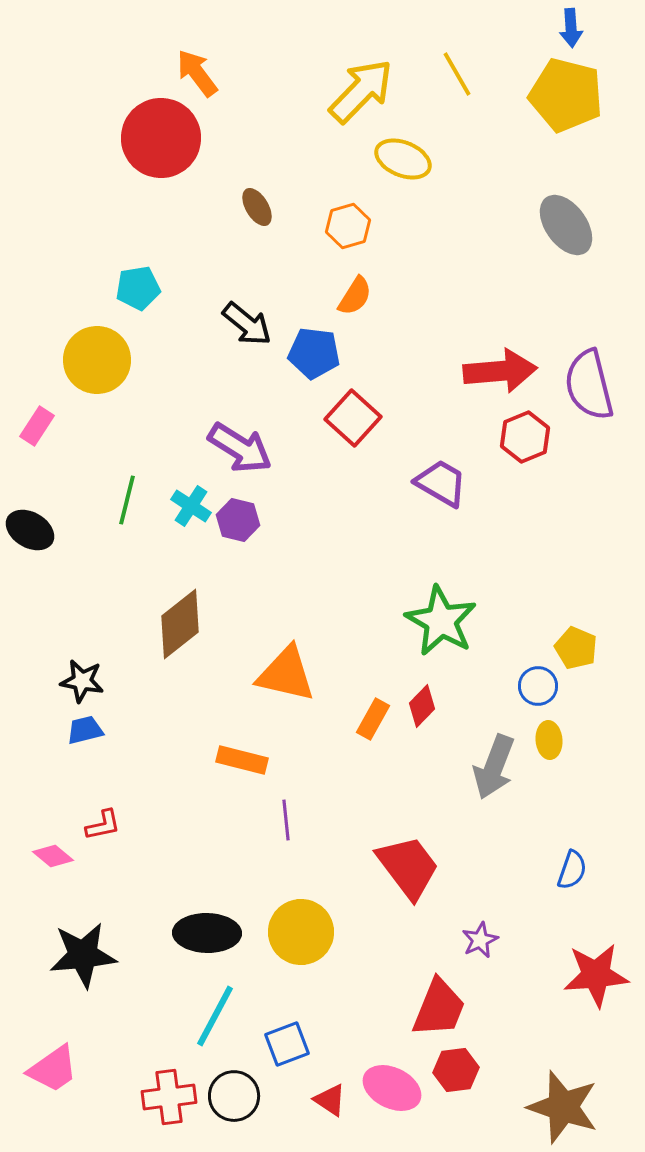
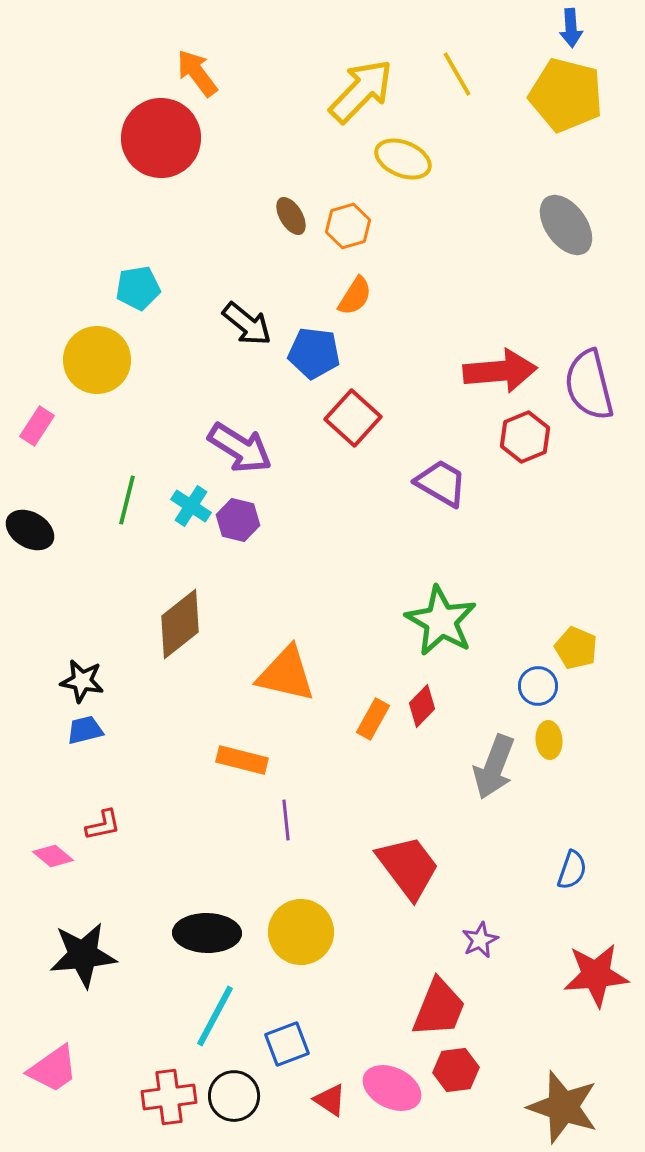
brown ellipse at (257, 207): moved 34 px right, 9 px down
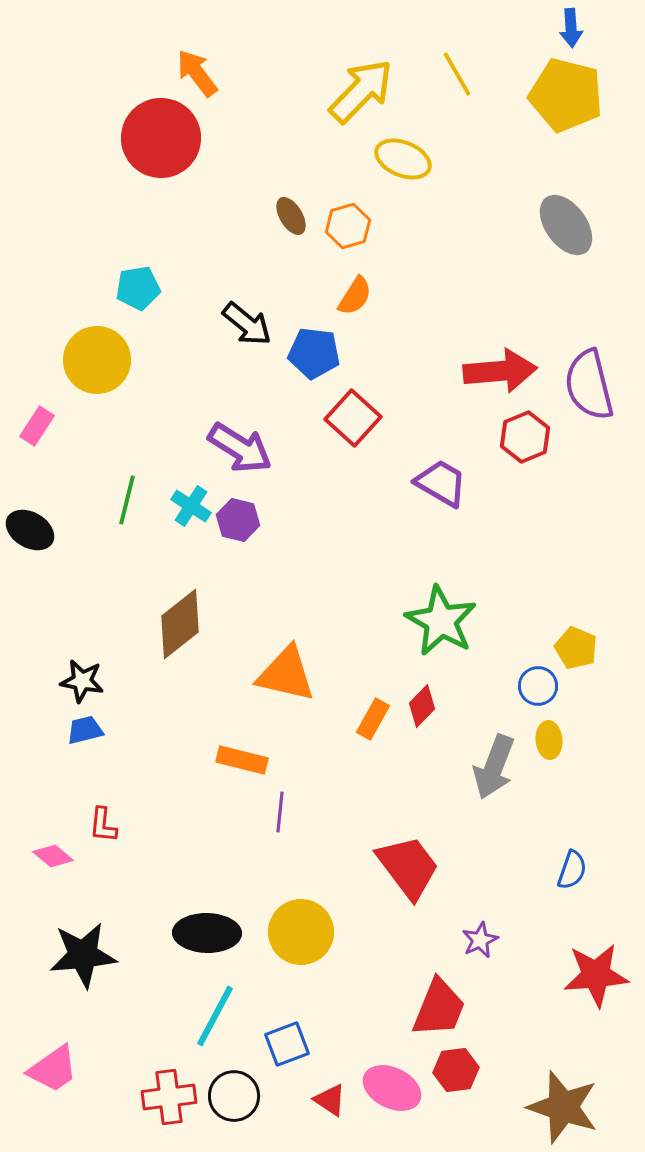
purple line at (286, 820): moved 6 px left, 8 px up; rotated 12 degrees clockwise
red L-shape at (103, 825): rotated 108 degrees clockwise
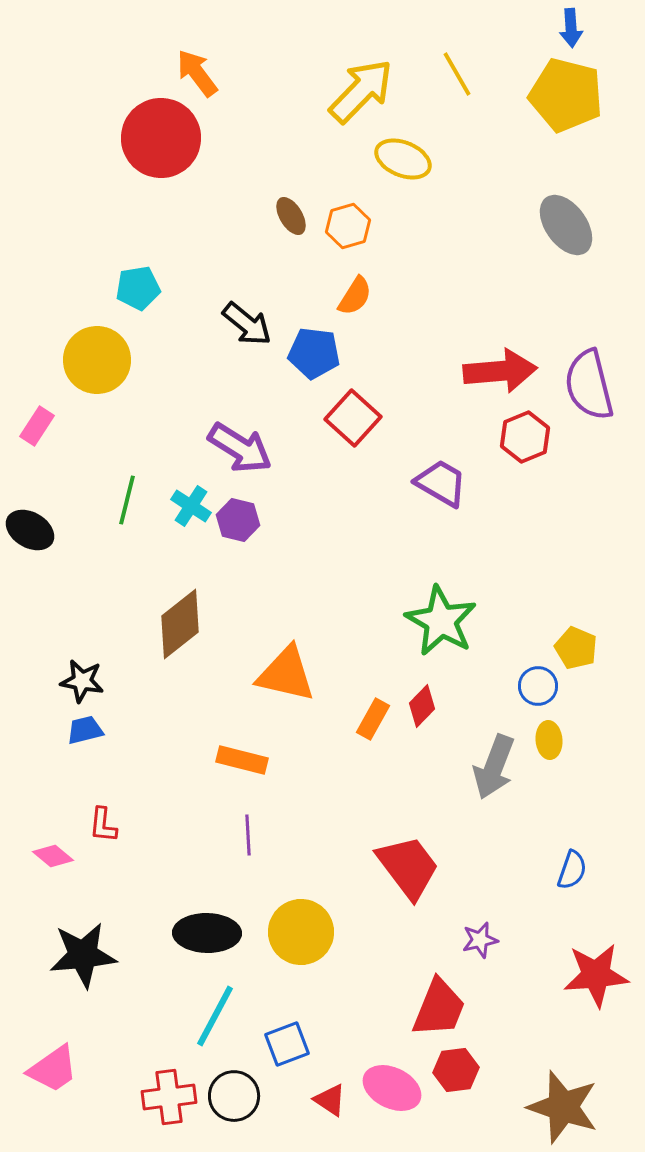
purple line at (280, 812): moved 32 px left, 23 px down; rotated 9 degrees counterclockwise
purple star at (480, 940): rotated 12 degrees clockwise
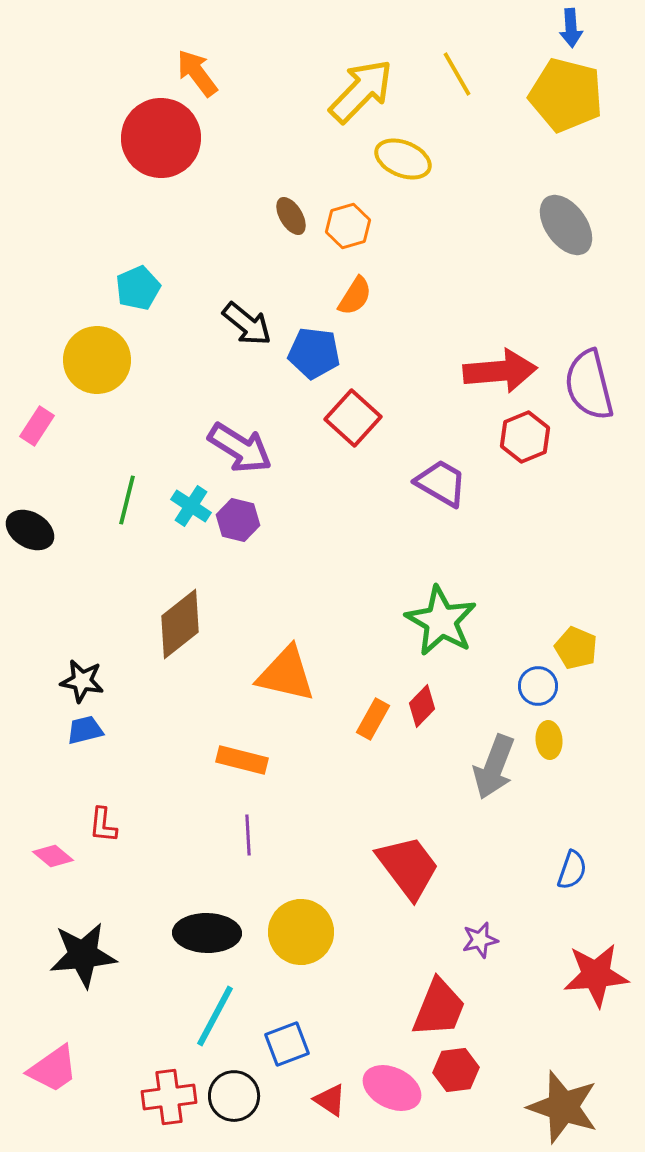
cyan pentagon at (138, 288): rotated 15 degrees counterclockwise
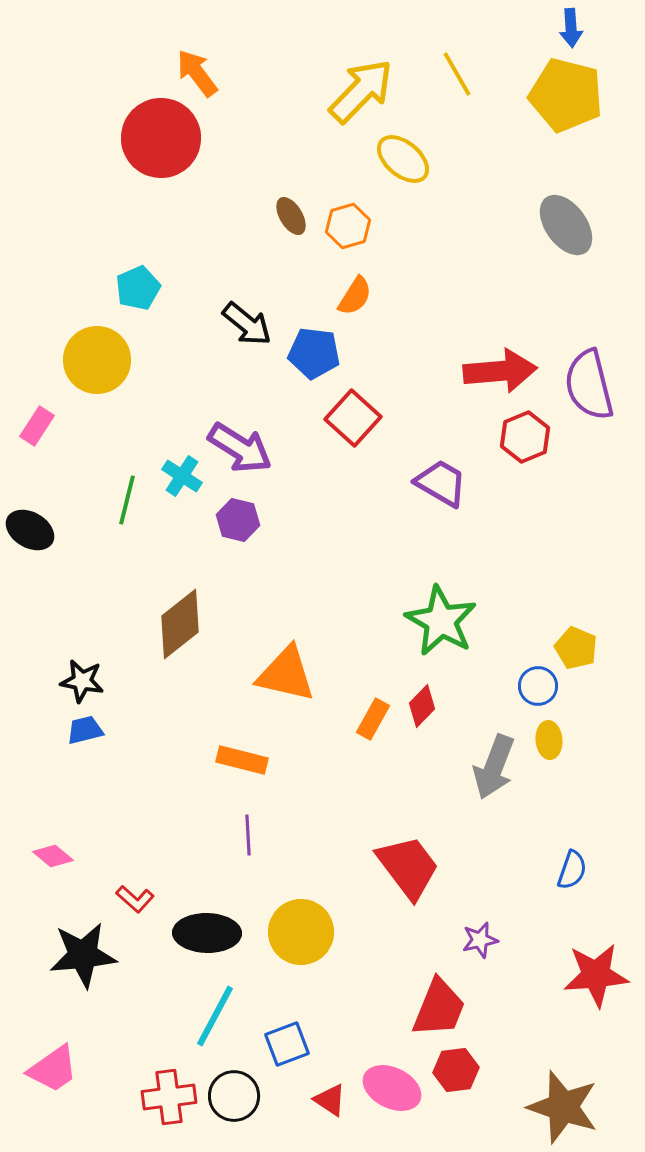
yellow ellipse at (403, 159): rotated 18 degrees clockwise
cyan cross at (191, 506): moved 9 px left, 30 px up
red L-shape at (103, 825): moved 32 px right, 74 px down; rotated 54 degrees counterclockwise
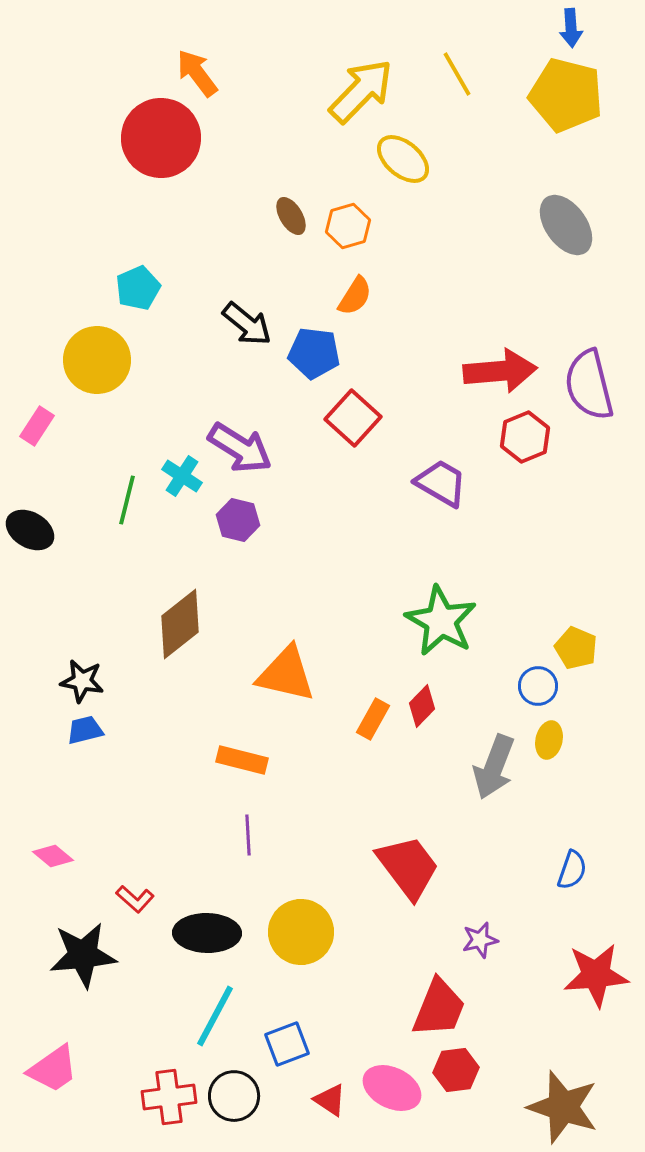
yellow ellipse at (549, 740): rotated 18 degrees clockwise
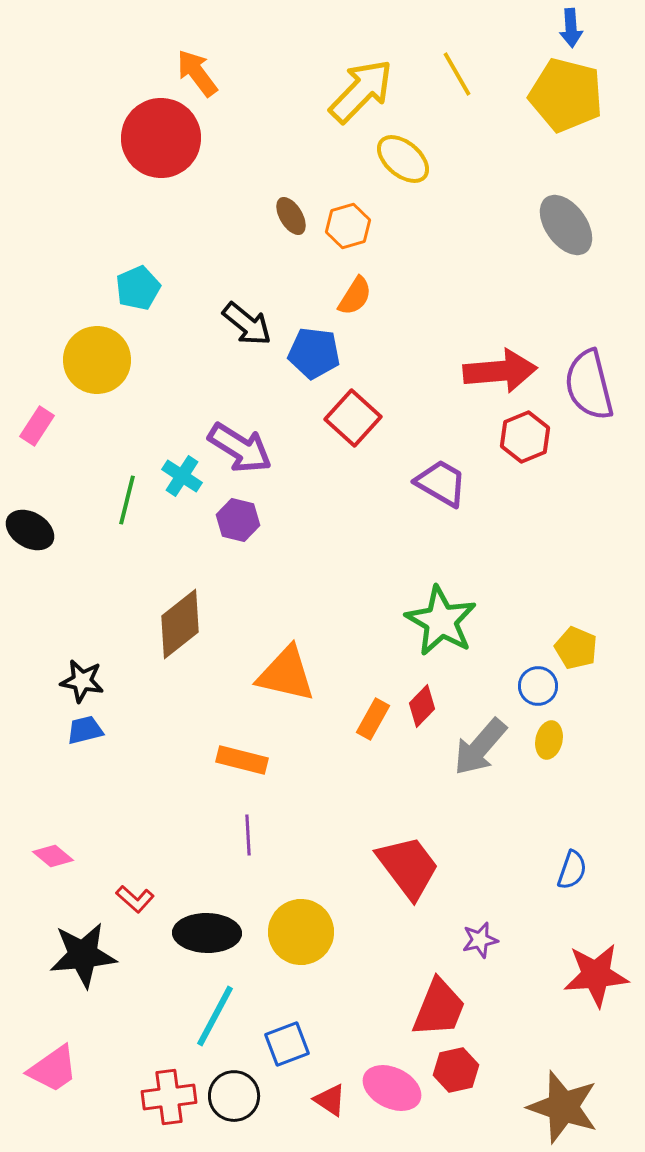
gray arrow at (494, 767): moved 14 px left, 20 px up; rotated 20 degrees clockwise
red hexagon at (456, 1070): rotated 6 degrees counterclockwise
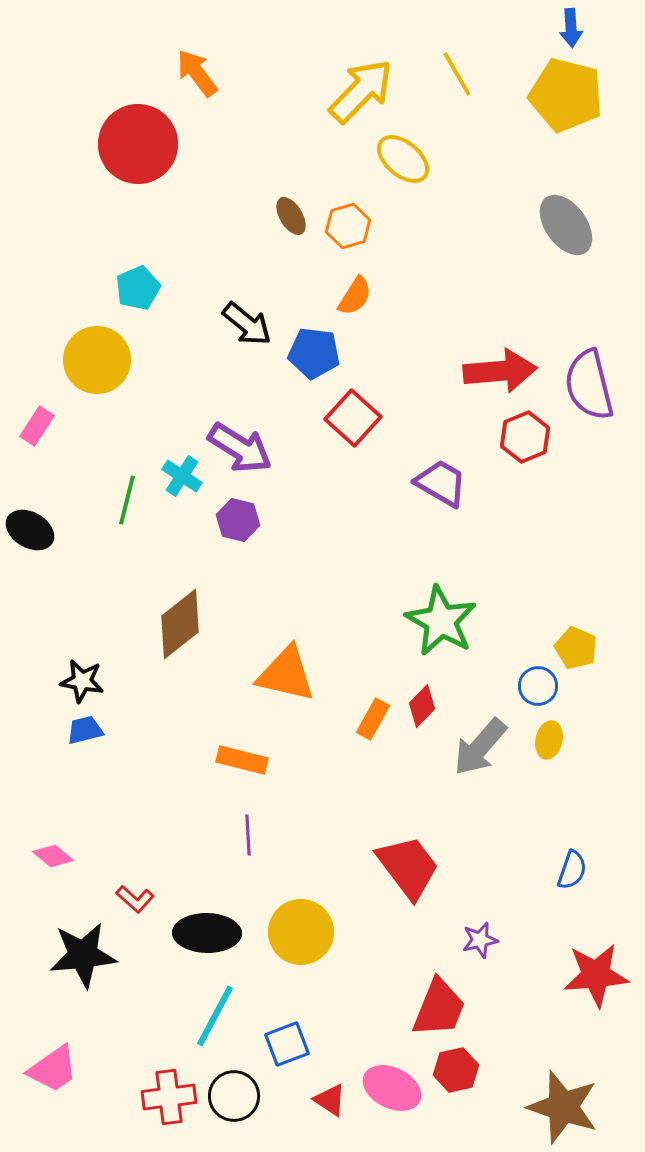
red circle at (161, 138): moved 23 px left, 6 px down
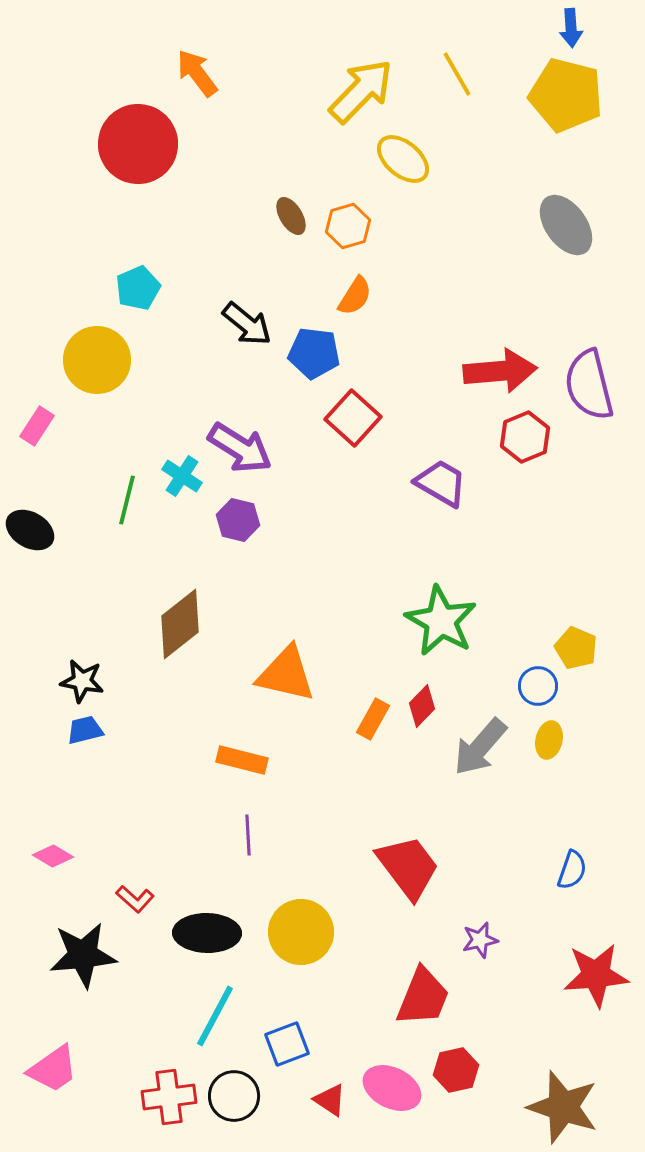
pink diamond at (53, 856): rotated 9 degrees counterclockwise
red trapezoid at (439, 1008): moved 16 px left, 11 px up
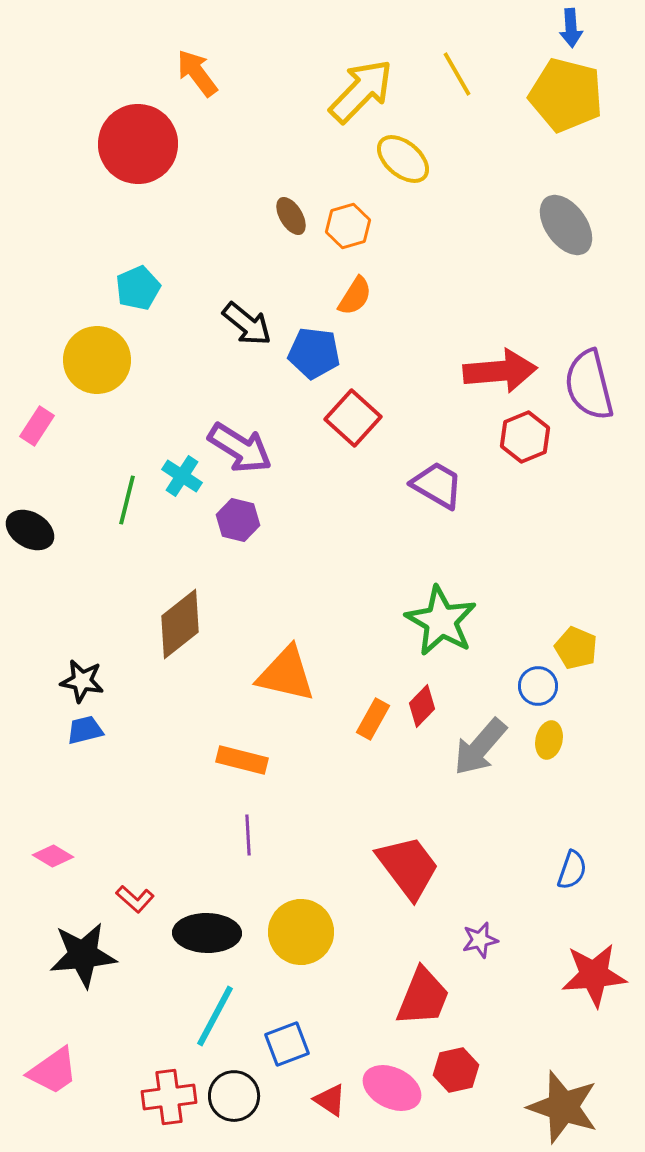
purple trapezoid at (441, 483): moved 4 px left, 2 px down
red star at (596, 975): moved 2 px left
pink trapezoid at (53, 1069): moved 2 px down
